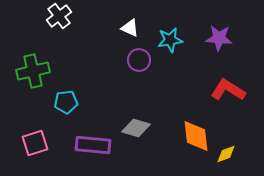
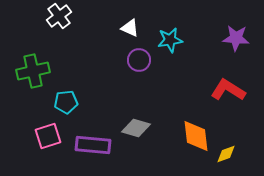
purple star: moved 17 px right
pink square: moved 13 px right, 7 px up
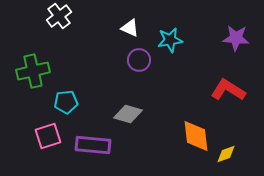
gray diamond: moved 8 px left, 14 px up
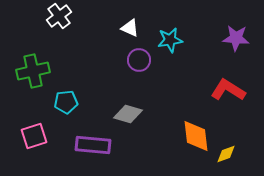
pink square: moved 14 px left
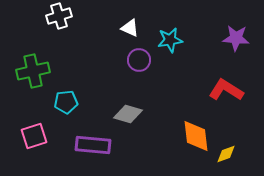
white cross: rotated 20 degrees clockwise
red L-shape: moved 2 px left
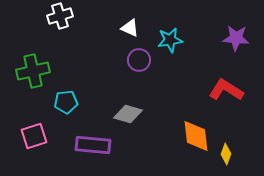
white cross: moved 1 px right
yellow diamond: rotated 50 degrees counterclockwise
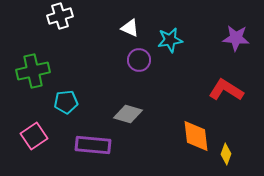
pink square: rotated 16 degrees counterclockwise
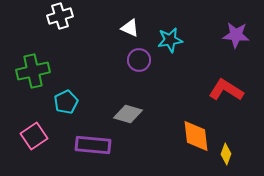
purple star: moved 3 px up
cyan pentagon: rotated 20 degrees counterclockwise
